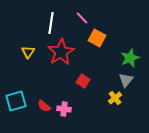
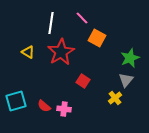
yellow triangle: rotated 32 degrees counterclockwise
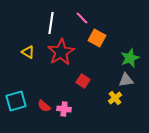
gray triangle: rotated 42 degrees clockwise
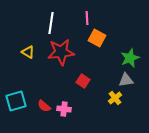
pink line: moved 5 px right; rotated 40 degrees clockwise
red star: rotated 24 degrees clockwise
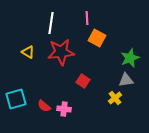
cyan square: moved 2 px up
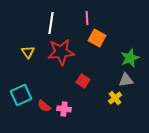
yellow triangle: rotated 24 degrees clockwise
cyan square: moved 5 px right, 4 px up; rotated 10 degrees counterclockwise
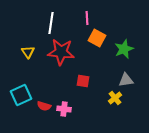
red star: rotated 12 degrees clockwise
green star: moved 6 px left, 9 px up
red square: rotated 24 degrees counterclockwise
red semicircle: rotated 24 degrees counterclockwise
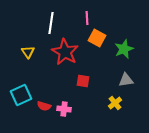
red star: moved 4 px right; rotated 24 degrees clockwise
yellow cross: moved 5 px down
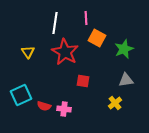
pink line: moved 1 px left
white line: moved 4 px right
